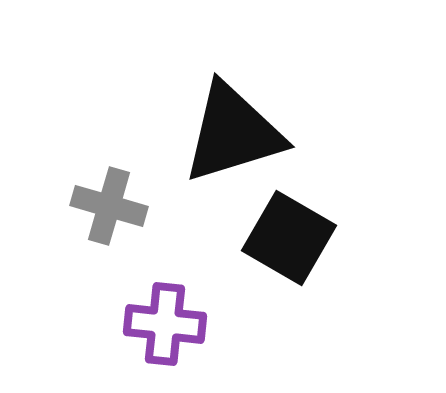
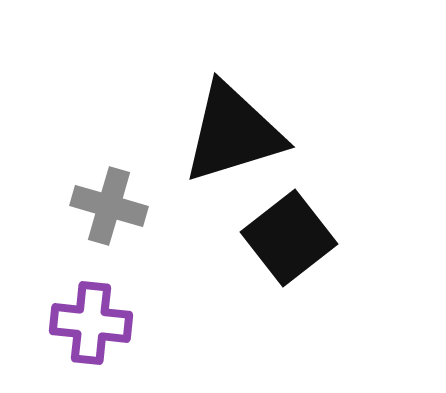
black square: rotated 22 degrees clockwise
purple cross: moved 74 px left, 1 px up
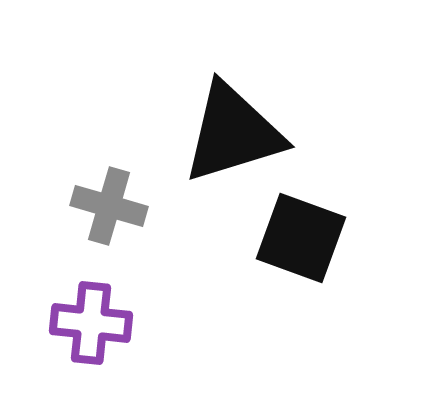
black square: moved 12 px right; rotated 32 degrees counterclockwise
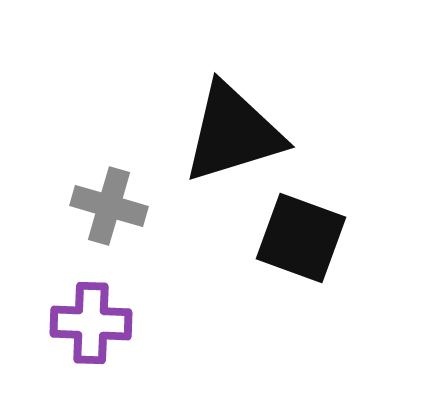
purple cross: rotated 4 degrees counterclockwise
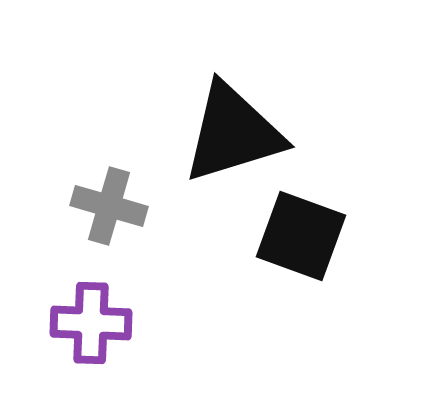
black square: moved 2 px up
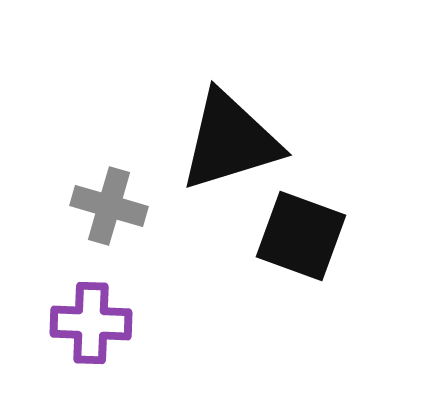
black triangle: moved 3 px left, 8 px down
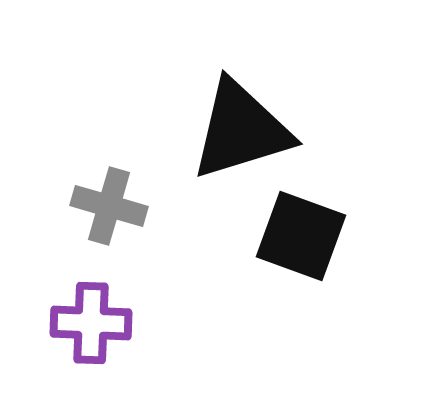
black triangle: moved 11 px right, 11 px up
